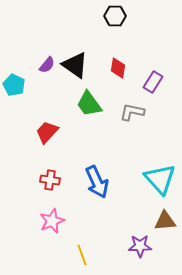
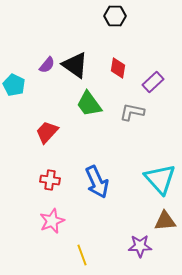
purple rectangle: rotated 15 degrees clockwise
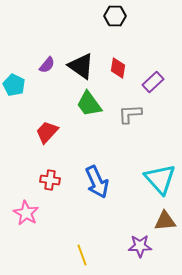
black triangle: moved 6 px right, 1 px down
gray L-shape: moved 2 px left, 2 px down; rotated 15 degrees counterclockwise
pink star: moved 26 px left, 8 px up; rotated 20 degrees counterclockwise
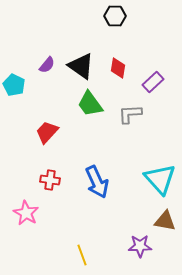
green trapezoid: moved 1 px right
brown triangle: rotated 15 degrees clockwise
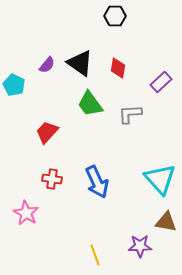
black triangle: moved 1 px left, 3 px up
purple rectangle: moved 8 px right
red cross: moved 2 px right, 1 px up
brown triangle: moved 1 px right, 1 px down
yellow line: moved 13 px right
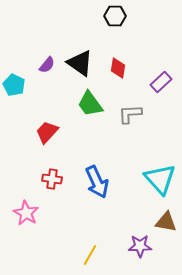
yellow line: moved 5 px left; rotated 50 degrees clockwise
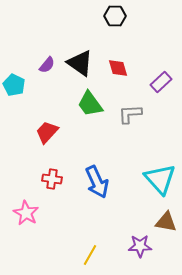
red diamond: rotated 25 degrees counterclockwise
